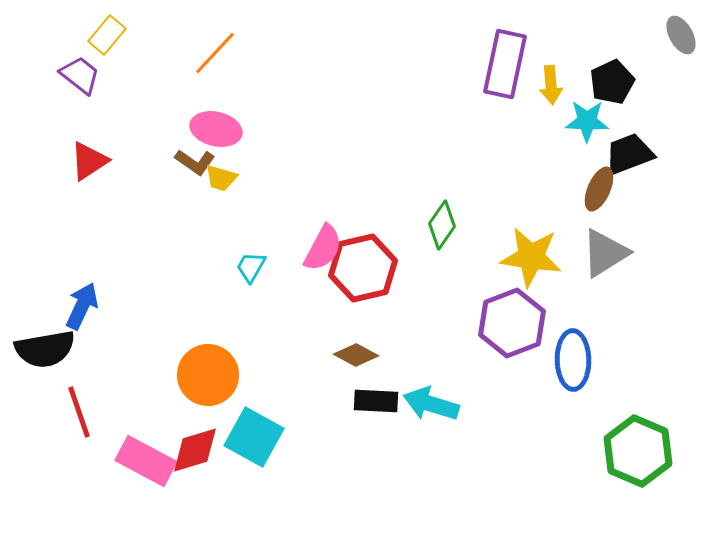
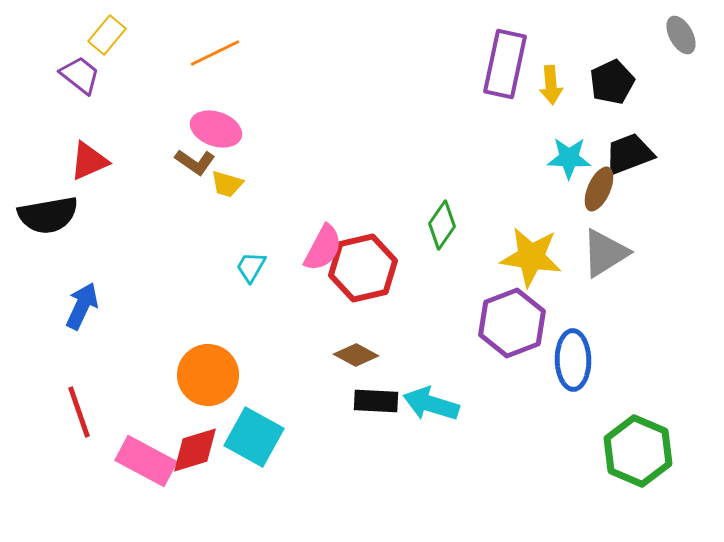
orange line: rotated 21 degrees clockwise
cyan star: moved 18 px left, 37 px down
pink ellipse: rotated 6 degrees clockwise
red triangle: rotated 9 degrees clockwise
yellow trapezoid: moved 6 px right, 6 px down
black semicircle: moved 3 px right, 134 px up
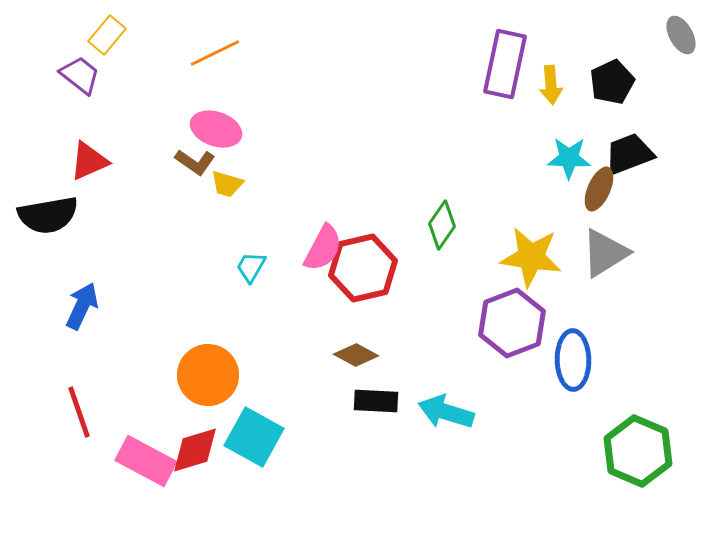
cyan arrow: moved 15 px right, 8 px down
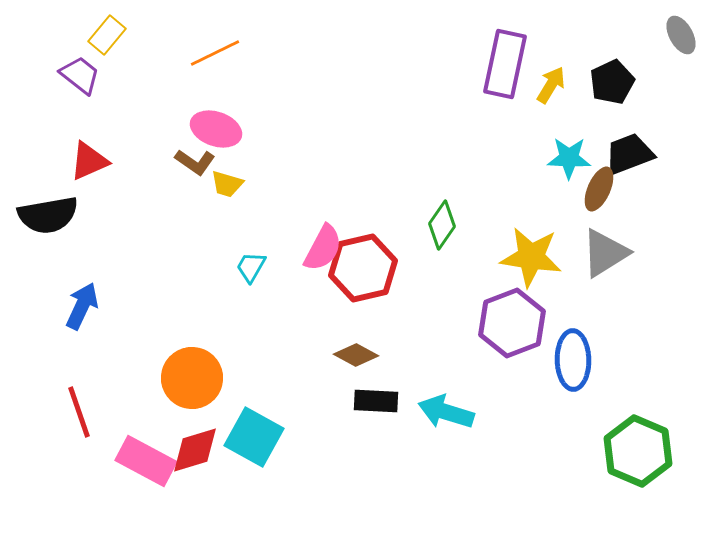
yellow arrow: rotated 144 degrees counterclockwise
orange circle: moved 16 px left, 3 px down
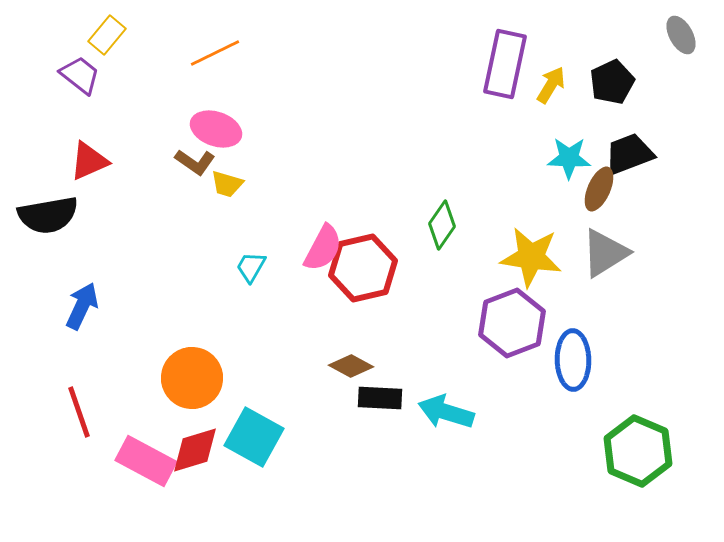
brown diamond: moved 5 px left, 11 px down
black rectangle: moved 4 px right, 3 px up
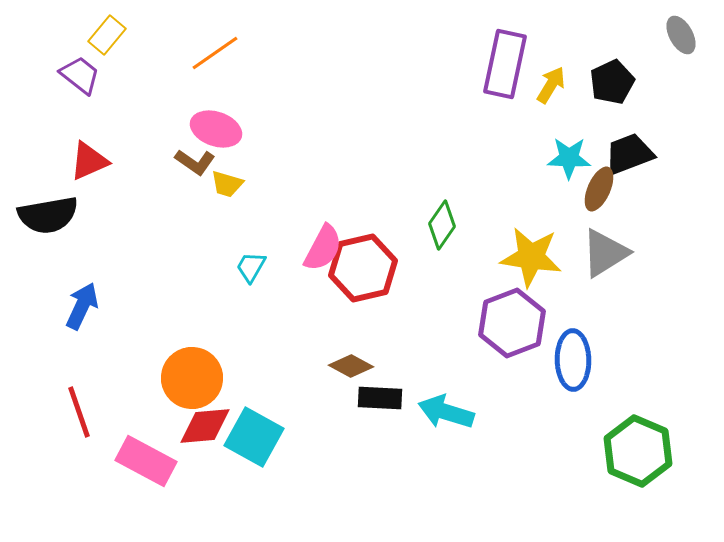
orange line: rotated 9 degrees counterclockwise
red diamond: moved 10 px right, 24 px up; rotated 12 degrees clockwise
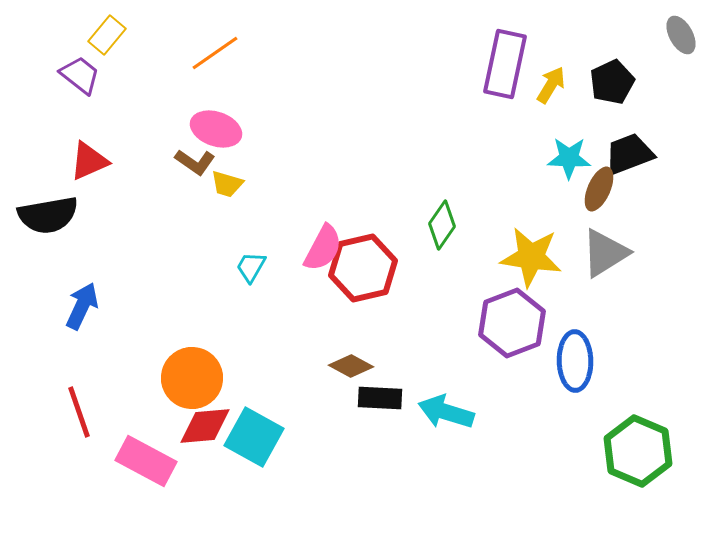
blue ellipse: moved 2 px right, 1 px down
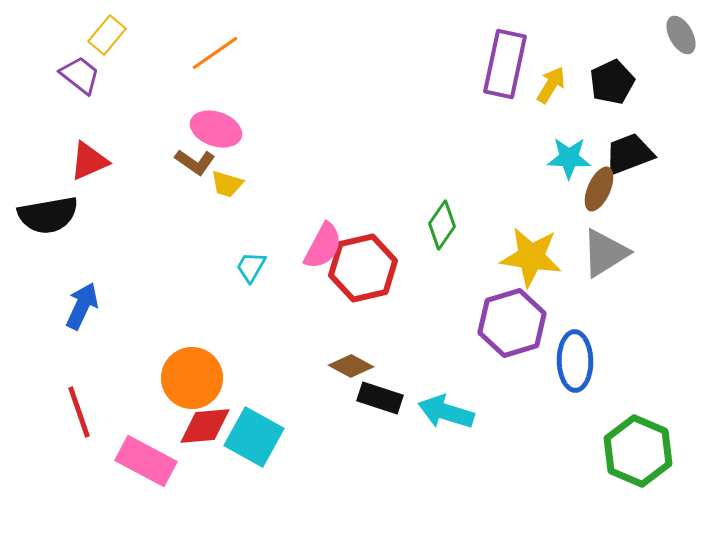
pink semicircle: moved 2 px up
purple hexagon: rotated 4 degrees clockwise
black rectangle: rotated 15 degrees clockwise
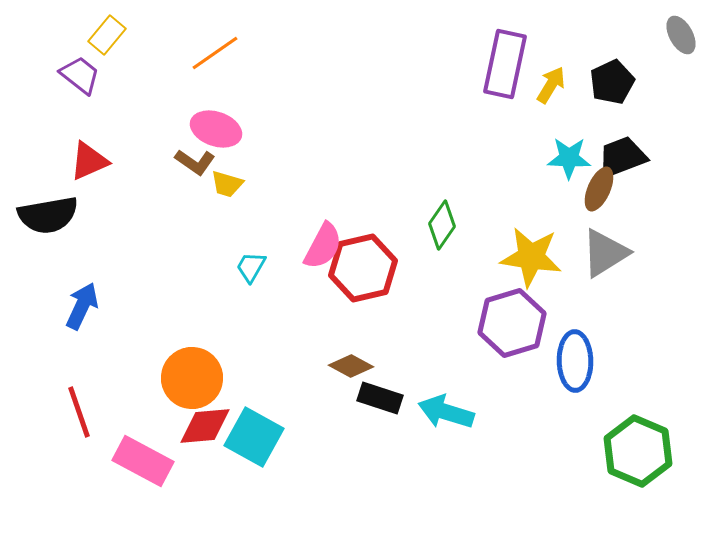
black trapezoid: moved 7 px left, 3 px down
pink rectangle: moved 3 px left
